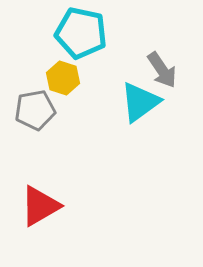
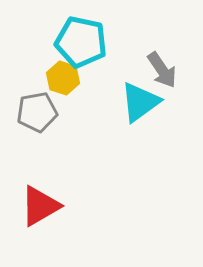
cyan pentagon: moved 9 px down
gray pentagon: moved 2 px right, 2 px down
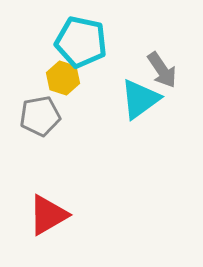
cyan triangle: moved 3 px up
gray pentagon: moved 3 px right, 4 px down
red triangle: moved 8 px right, 9 px down
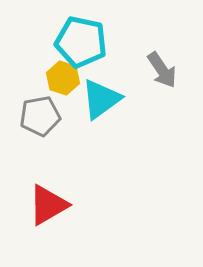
cyan triangle: moved 39 px left
red triangle: moved 10 px up
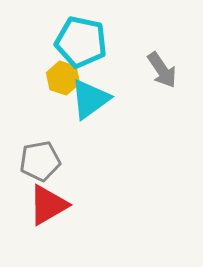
cyan triangle: moved 11 px left
gray pentagon: moved 45 px down
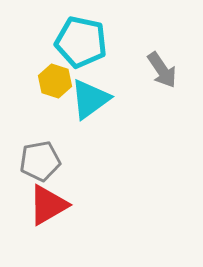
yellow hexagon: moved 8 px left, 3 px down
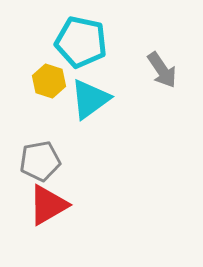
yellow hexagon: moved 6 px left
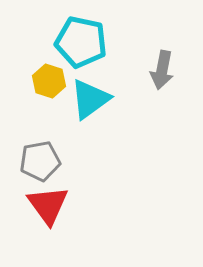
gray arrow: rotated 45 degrees clockwise
red triangle: rotated 36 degrees counterclockwise
